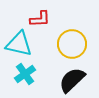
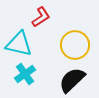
red L-shape: moved 1 px right, 2 px up; rotated 30 degrees counterclockwise
yellow circle: moved 3 px right, 1 px down
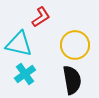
black semicircle: rotated 124 degrees clockwise
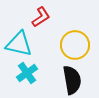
cyan cross: moved 2 px right, 1 px up
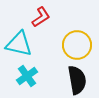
yellow circle: moved 2 px right
cyan cross: moved 3 px down
black semicircle: moved 5 px right
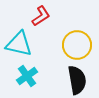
red L-shape: moved 1 px up
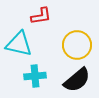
red L-shape: rotated 25 degrees clockwise
cyan cross: moved 8 px right; rotated 30 degrees clockwise
black semicircle: rotated 60 degrees clockwise
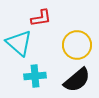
red L-shape: moved 2 px down
cyan triangle: moved 1 px up; rotated 28 degrees clockwise
